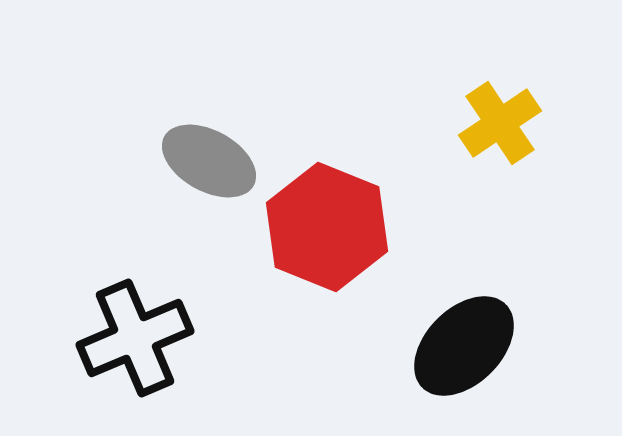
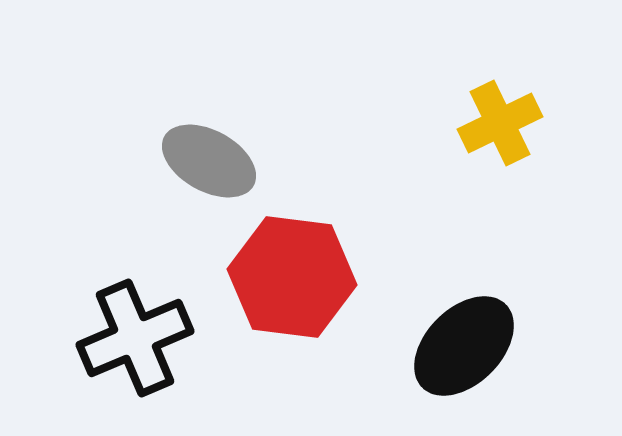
yellow cross: rotated 8 degrees clockwise
red hexagon: moved 35 px left, 50 px down; rotated 15 degrees counterclockwise
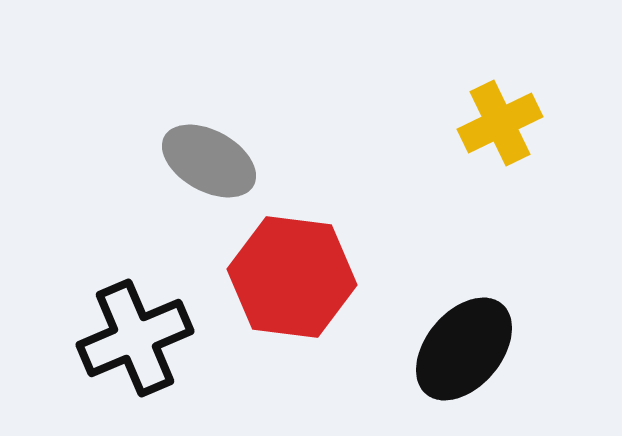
black ellipse: moved 3 px down; rotated 5 degrees counterclockwise
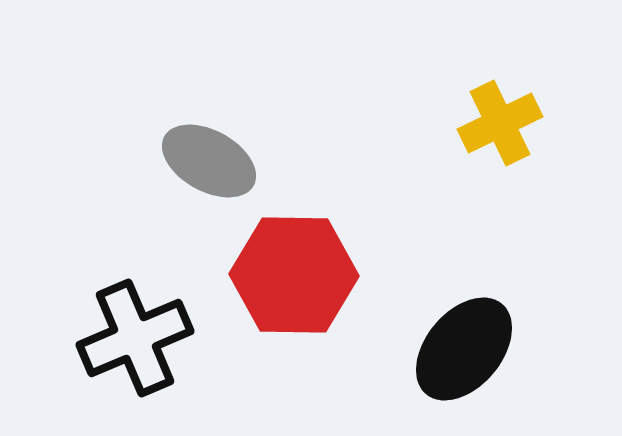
red hexagon: moved 2 px right, 2 px up; rotated 6 degrees counterclockwise
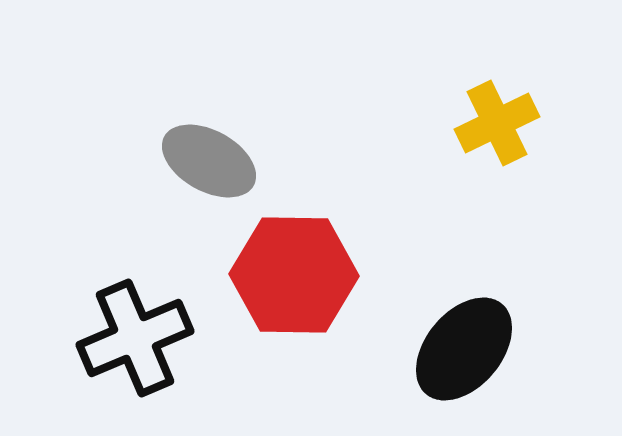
yellow cross: moved 3 px left
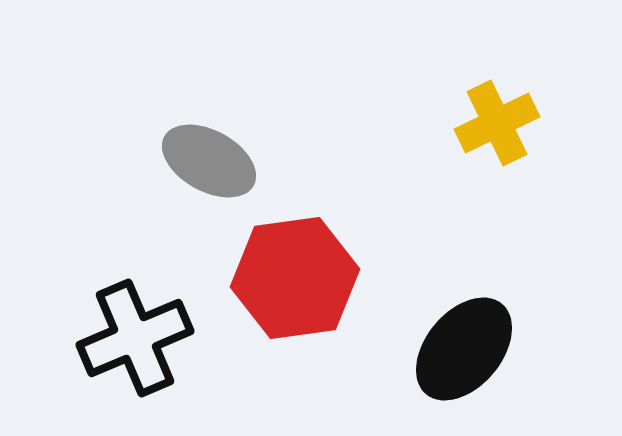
red hexagon: moved 1 px right, 3 px down; rotated 9 degrees counterclockwise
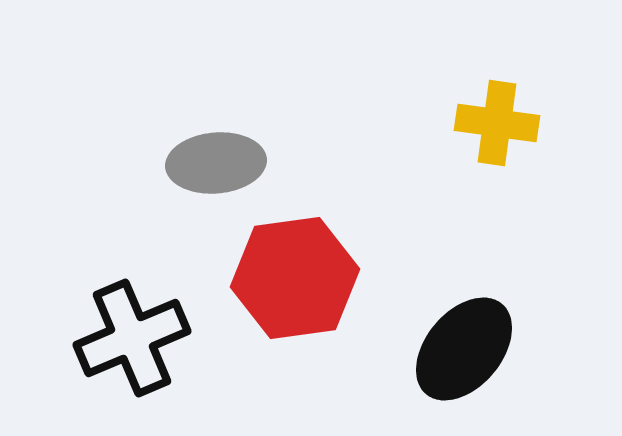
yellow cross: rotated 34 degrees clockwise
gray ellipse: moved 7 px right, 2 px down; rotated 34 degrees counterclockwise
black cross: moved 3 px left
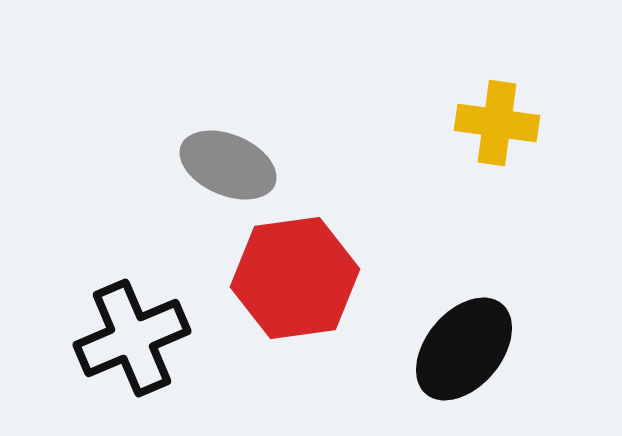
gray ellipse: moved 12 px right, 2 px down; rotated 28 degrees clockwise
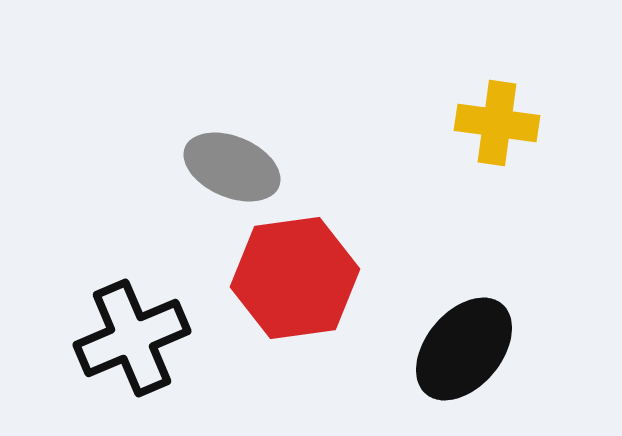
gray ellipse: moved 4 px right, 2 px down
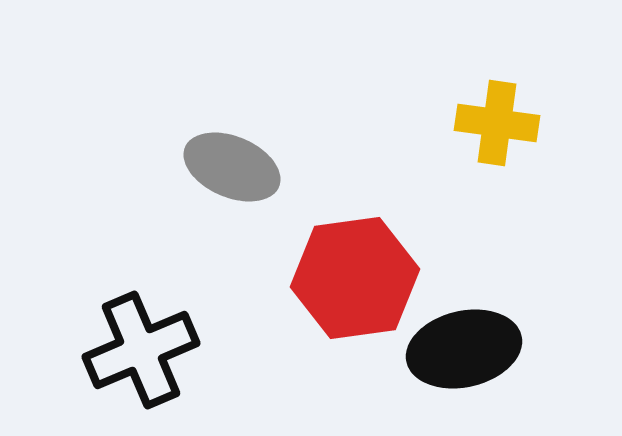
red hexagon: moved 60 px right
black cross: moved 9 px right, 12 px down
black ellipse: rotated 37 degrees clockwise
